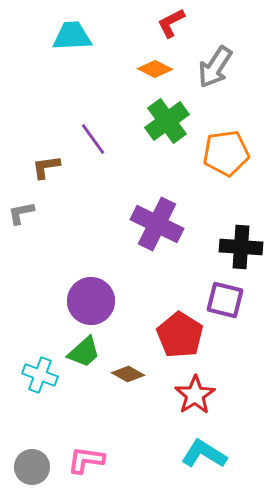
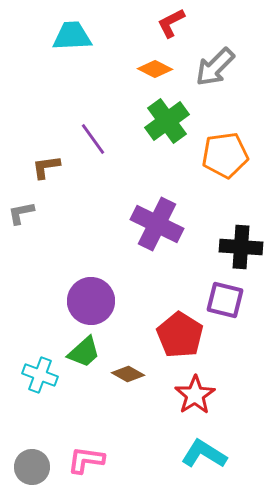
gray arrow: rotated 12 degrees clockwise
orange pentagon: moved 1 px left, 2 px down
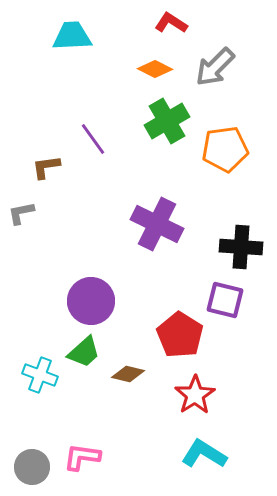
red L-shape: rotated 60 degrees clockwise
green cross: rotated 6 degrees clockwise
orange pentagon: moved 6 px up
brown diamond: rotated 16 degrees counterclockwise
pink L-shape: moved 4 px left, 3 px up
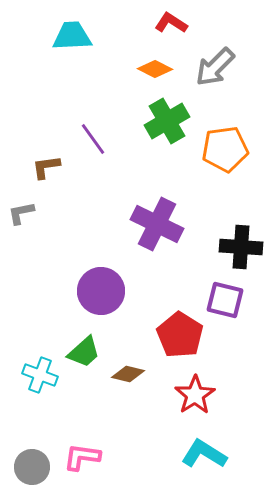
purple circle: moved 10 px right, 10 px up
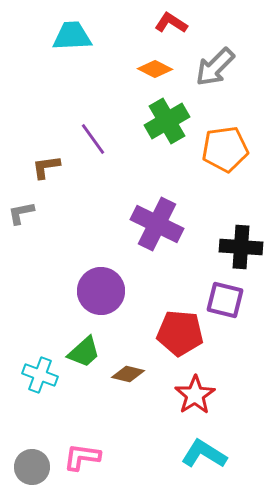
red pentagon: moved 2 px up; rotated 27 degrees counterclockwise
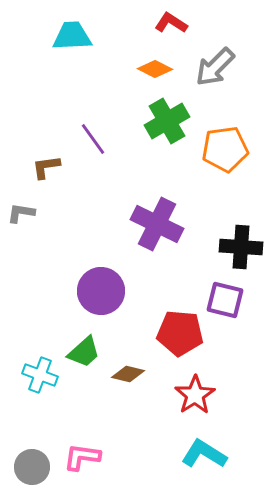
gray L-shape: rotated 20 degrees clockwise
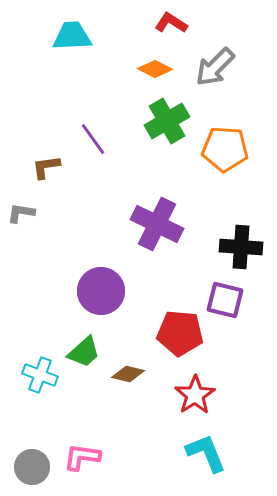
orange pentagon: rotated 12 degrees clockwise
cyan L-shape: moved 2 px right, 1 px up; rotated 36 degrees clockwise
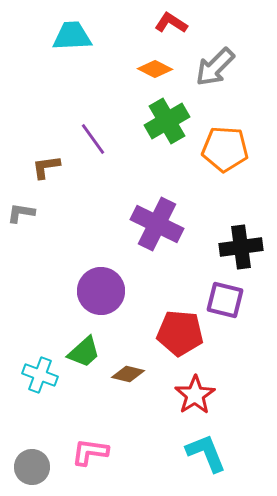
black cross: rotated 12 degrees counterclockwise
pink L-shape: moved 8 px right, 5 px up
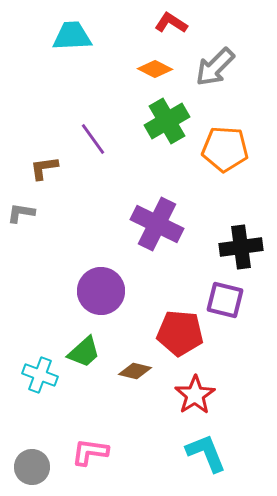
brown L-shape: moved 2 px left, 1 px down
brown diamond: moved 7 px right, 3 px up
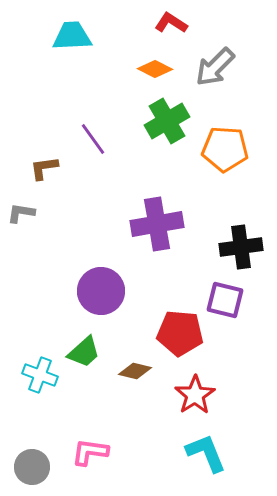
purple cross: rotated 36 degrees counterclockwise
